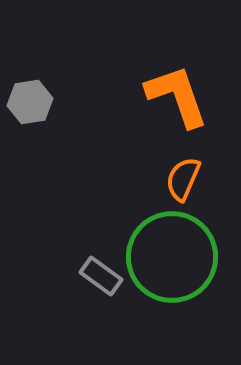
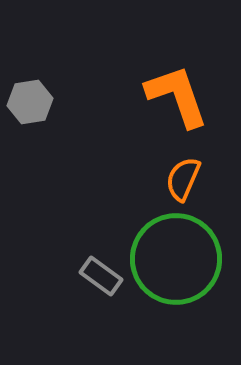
green circle: moved 4 px right, 2 px down
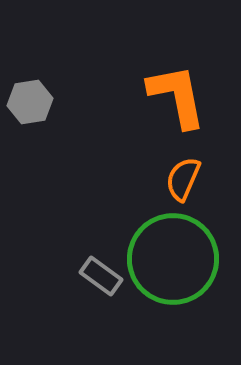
orange L-shape: rotated 8 degrees clockwise
green circle: moved 3 px left
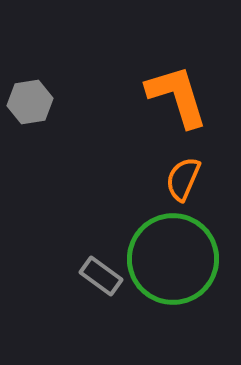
orange L-shape: rotated 6 degrees counterclockwise
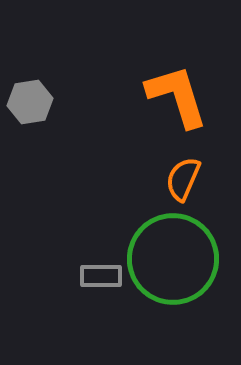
gray rectangle: rotated 36 degrees counterclockwise
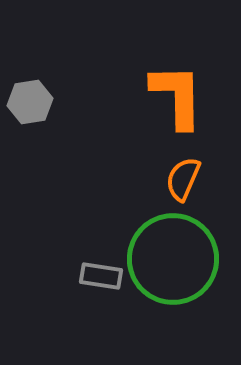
orange L-shape: rotated 16 degrees clockwise
gray rectangle: rotated 9 degrees clockwise
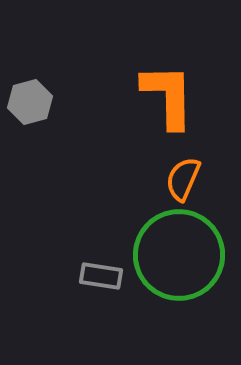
orange L-shape: moved 9 px left
gray hexagon: rotated 6 degrees counterclockwise
green circle: moved 6 px right, 4 px up
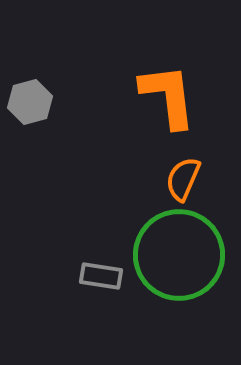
orange L-shape: rotated 6 degrees counterclockwise
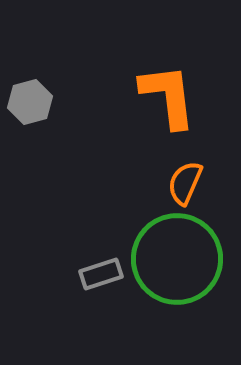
orange semicircle: moved 2 px right, 4 px down
green circle: moved 2 px left, 4 px down
gray rectangle: moved 2 px up; rotated 27 degrees counterclockwise
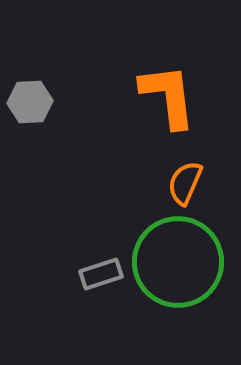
gray hexagon: rotated 12 degrees clockwise
green circle: moved 1 px right, 3 px down
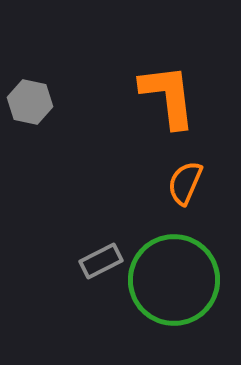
gray hexagon: rotated 15 degrees clockwise
green circle: moved 4 px left, 18 px down
gray rectangle: moved 13 px up; rotated 9 degrees counterclockwise
